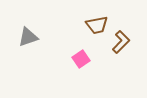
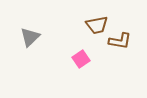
gray triangle: moved 2 px right; rotated 25 degrees counterclockwise
brown L-shape: moved 1 px left, 1 px up; rotated 55 degrees clockwise
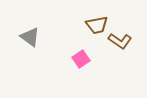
gray triangle: rotated 40 degrees counterclockwise
brown L-shape: rotated 25 degrees clockwise
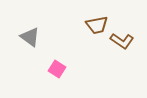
brown L-shape: moved 2 px right
pink square: moved 24 px left, 10 px down; rotated 24 degrees counterclockwise
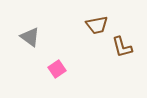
brown L-shape: moved 6 px down; rotated 40 degrees clockwise
pink square: rotated 24 degrees clockwise
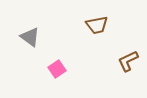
brown L-shape: moved 6 px right, 14 px down; rotated 80 degrees clockwise
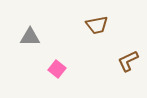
gray triangle: rotated 35 degrees counterclockwise
pink square: rotated 18 degrees counterclockwise
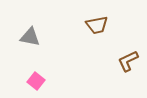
gray triangle: rotated 10 degrees clockwise
pink square: moved 21 px left, 12 px down
